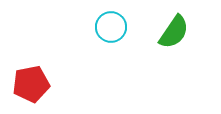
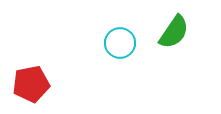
cyan circle: moved 9 px right, 16 px down
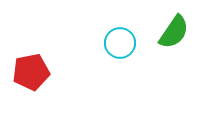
red pentagon: moved 12 px up
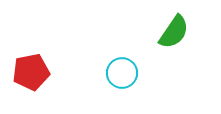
cyan circle: moved 2 px right, 30 px down
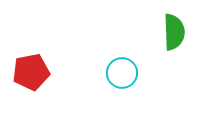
green semicircle: rotated 36 degrees counterclockwise
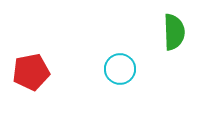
cyan circle: moved 2 px left, 4 px up
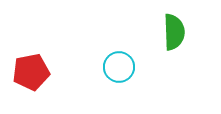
cyan circle: moved 1 px left, 2 px up
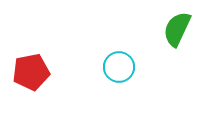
green semicircle: moved 3 px right, 3 px up; rotated 153 degrees counterclockwise
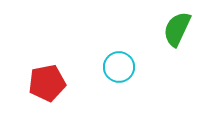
red pentagon: moved 16 px right, 11 px down
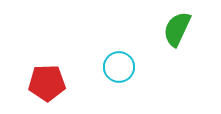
red pentagon: rotated 9 degrees clockwise
